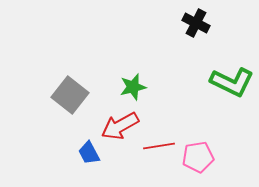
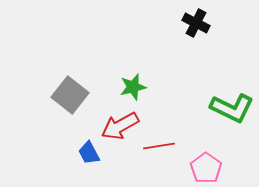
green L-shape: moved 26 px down
pink pentagon: moved 8 px right, 11 px down; rotated 28 degrees counterclockwise
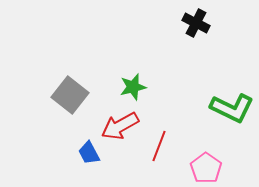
red line: rotated 60 degrees counterclockwise
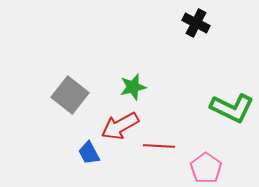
red line: rotated 72 degrees clockwise
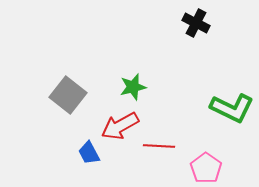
gray square: moved 2 px left
